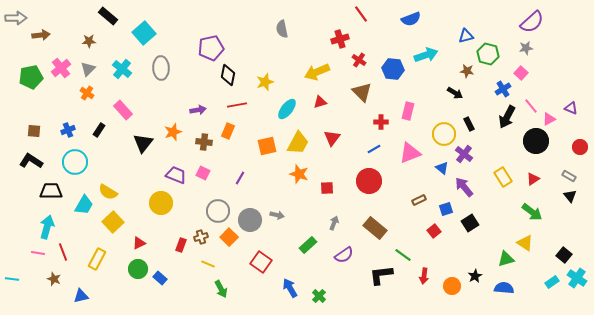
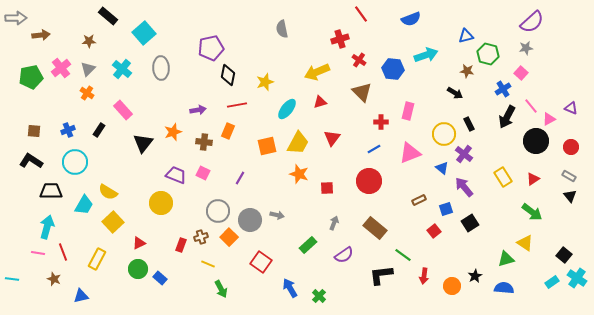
red circle at (580, 147): moved 9 px left
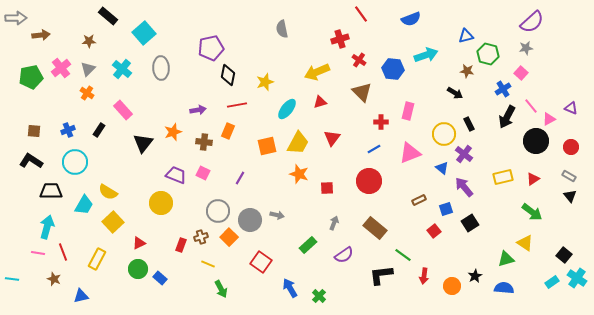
yellow rectangle at (503, 177): rotated 72 degrees counterclockwise
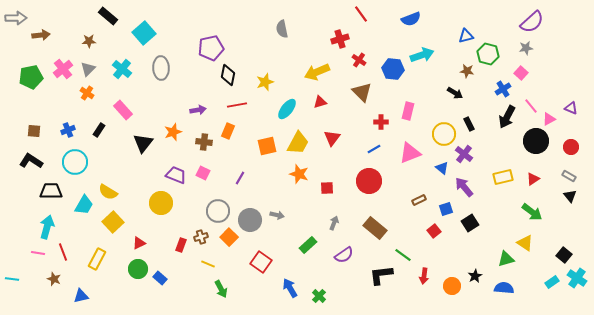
cyan arrow at (426, 55): moved 4 px left
pink cross at (61, 68): moved 2 px right, 1 px down
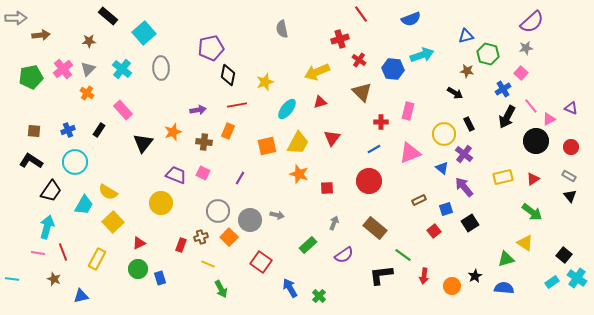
black trapezoid at (51, 191): rotated 125 degrees clockwise
blue rectangle at (160, 278): rotated 32 degrees clockwise
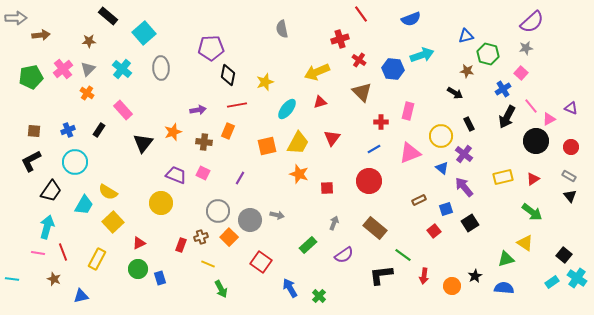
purple pentagon at (211, 48): rotated 10 degrees clockwise
yellow circle at (444, 134): moved 3 px left, 2 px down
black L-shape at (31, 161): rotated 60 degrees counterclockwise
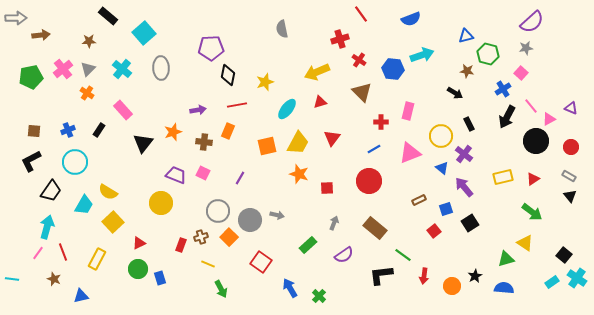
pink line at (38, 253): rotated 64 degrees counterclockwise
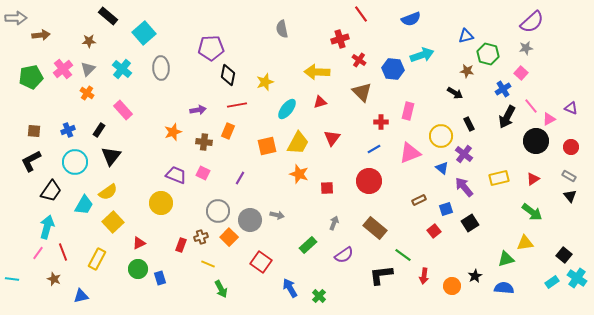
yellow arrow at (317, 72): rotated 25 degrees clockwise
black triangle at (143, 143): moved 32 px left, 13 px down
yellow rectangle at (503, 177): moved 4 px left, 1 px down
yellow semicircle at (108, 192): rotated 66 degrees counterclockwise
yellow triangle at (525, 243): rotated 42 degrees counterclockwise
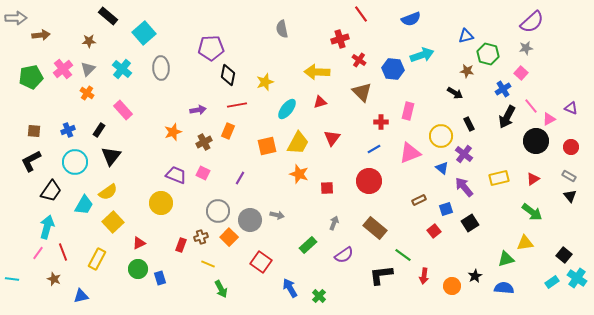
brown cross at (204, 142): rotated 35 degrees counterclockwise
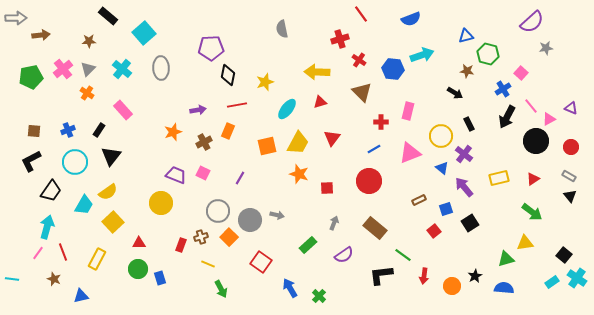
gray star at (526, 48): moved 20 px right
red triangle at (139, 243): rotated 24 degrees clockwise
